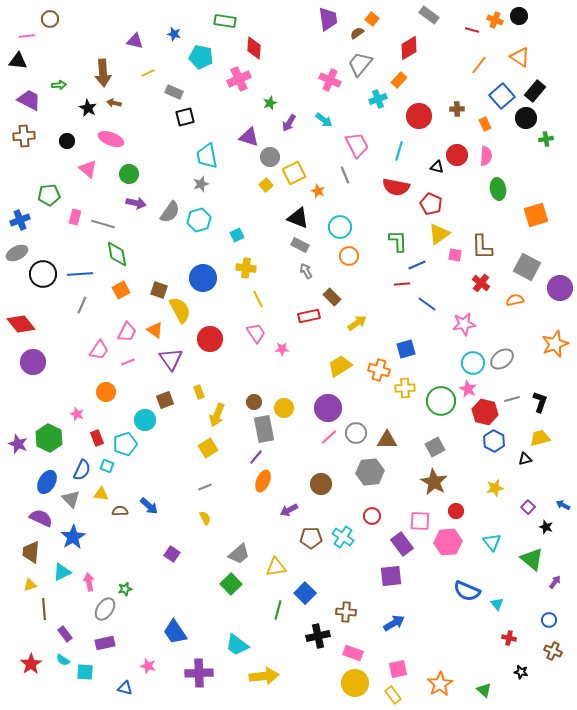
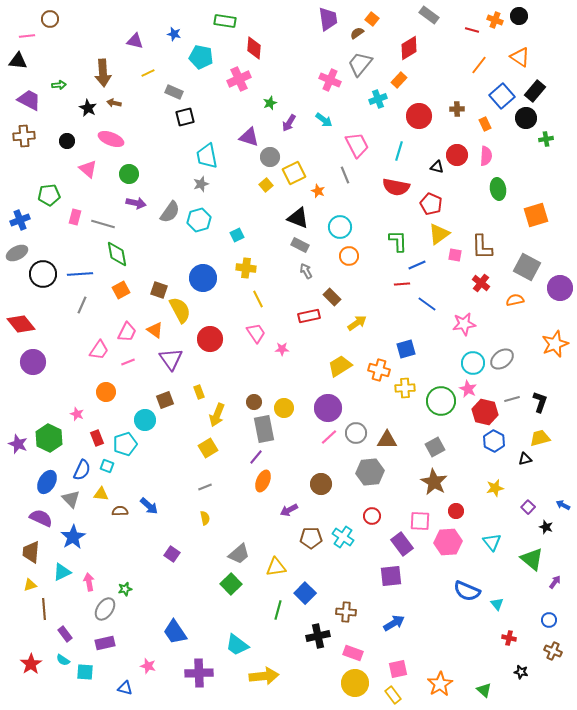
yellow semicircle at (205, 518): rotated 16 degrees clockwise
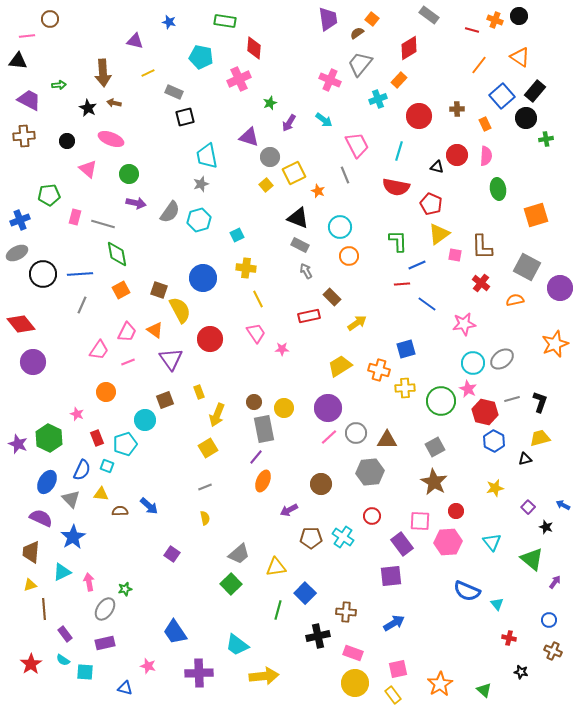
blue star at (174, 34): moved 5 px left, 12 px up
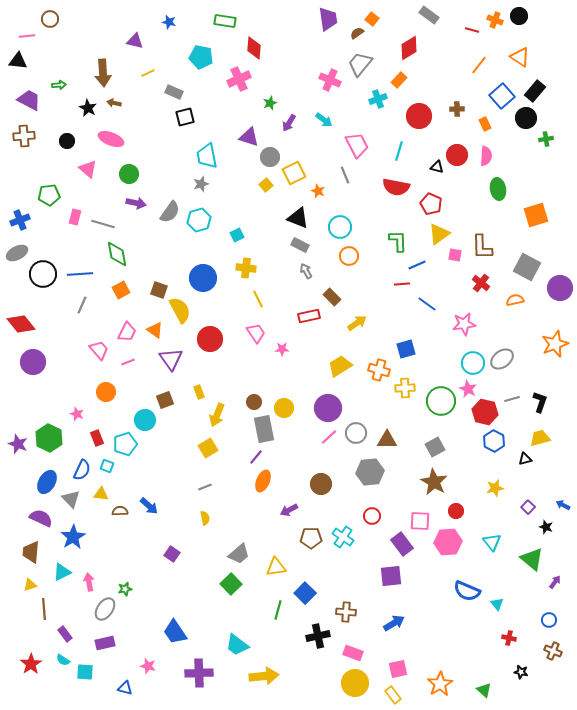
pink trapezoid at (99, 350): rotated 75 degrees counterclockwise
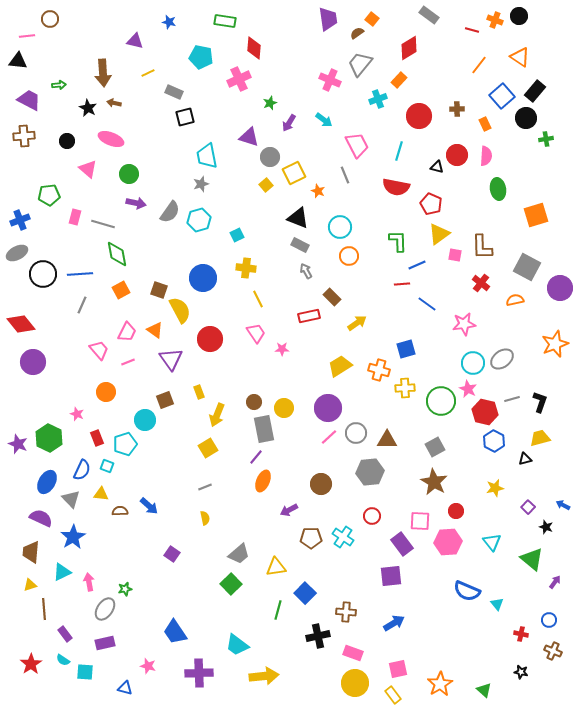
red cross at (509, 638): moved 12 px right, 4 px up
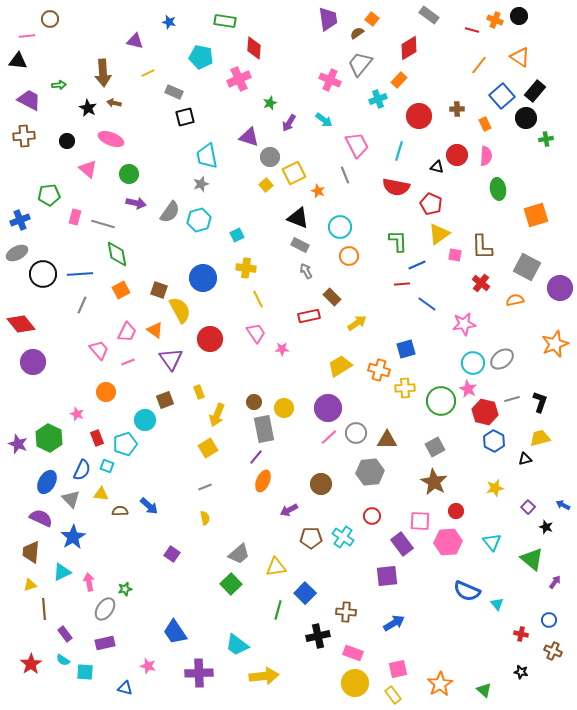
purple square at (391, 576): moved 4 px left
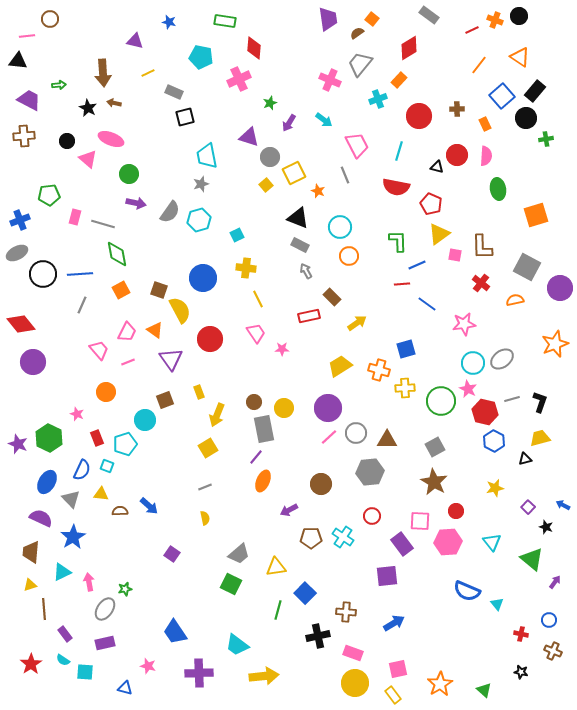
red line at (472, 30): rotated 40 degrees counterclockwise
pink triangle at (88, 169): moved 10 px up
green square at (231, 584): rotated 20 degrees counterclockwise
